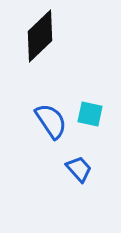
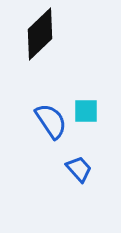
black diamond: moved 2 px up
cyan square: moved 4 px left, 3 px up; rotated 12 degrees counterclockwise
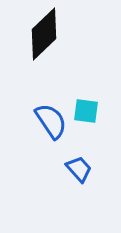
black diamond: moved 4 px right
cyan square: rotated 8 degrees clockwise
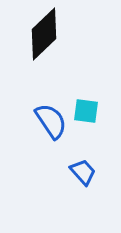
blue trapezoid: moved 4 px right, 3 px down
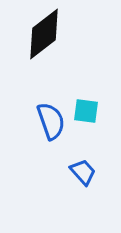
black diamond: rotated 6 degrees clockwise
blue semicircle: rotated 15 degrees clockwise
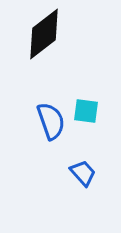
blue trapezoid: moved 1 px down
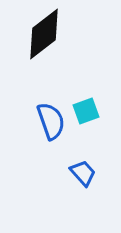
cyan square: rotated 28 degrees counterclockwise
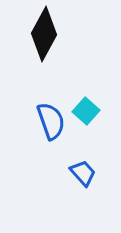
black diamond: rotated 24 degrees counterclockwise
cyan square: rotated 28 degrees counterclockwise
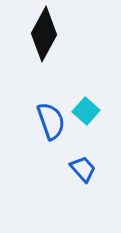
blue trapezoid: moved 4 px up
